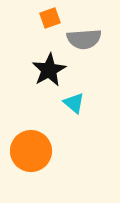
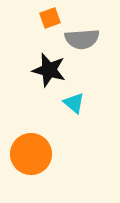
gray semicircle: moved 2 px left
black star: rotated 28 degrees counterclockwise
orange circle: moved 3 px down
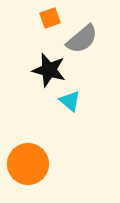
gray semicircle: rotated 36 degrees counterclockwise
cyan triangle: moved 4 px left, 2 px up
orange circle: moved 3 px left, 10 px down
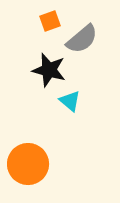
orange square: moved 3 px down
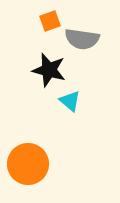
gray semicircle: rotated 48 degrees clockwise
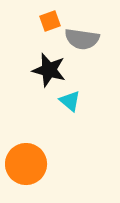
orange circle: moved 2 px left
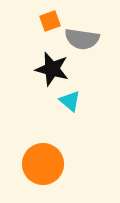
black star: moved 3 px right, 1 px up
orange circle: moved 17 px right
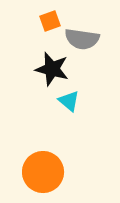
cyan triangle: moved 1 px left
orange circle: moved 8 px down
